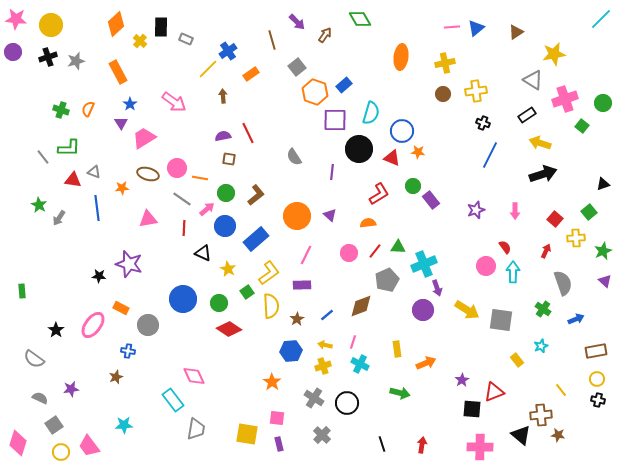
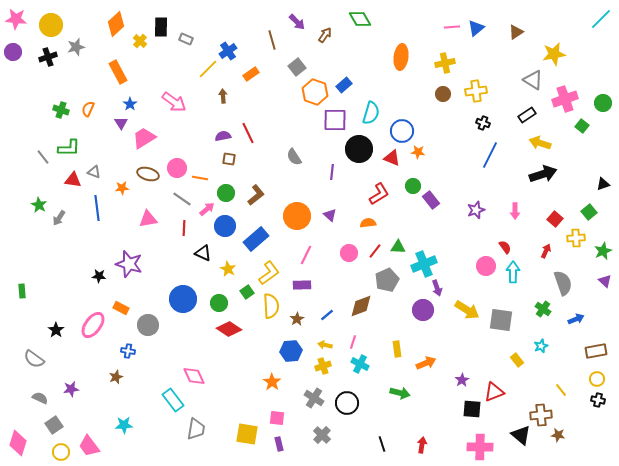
gray star at (76, 61): moved 14 px up
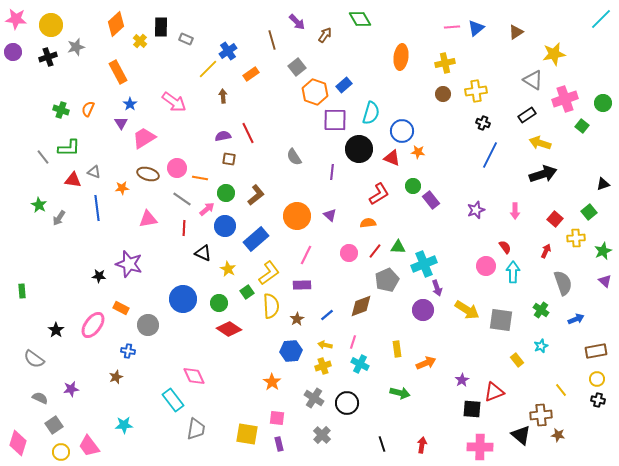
green cross at (543, 309): moved 2 px left, 1 px down
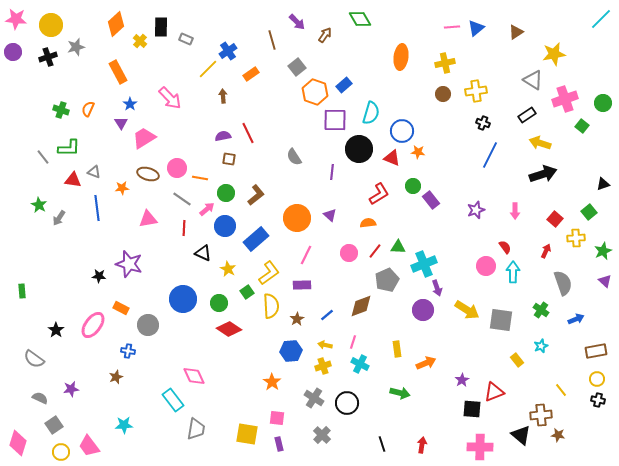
pink arrow at (174, 102): moved 4 px left, 4 px up; rotated 10 degrees clockwise
orange circle at (297, 216): moved 2 px down
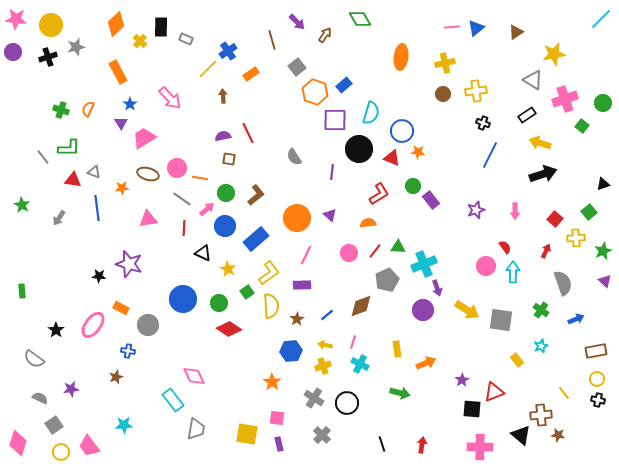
green star at (39, 205): moved 17 px left
yellow line at (561, 390): moved 3 px right, 3 px down
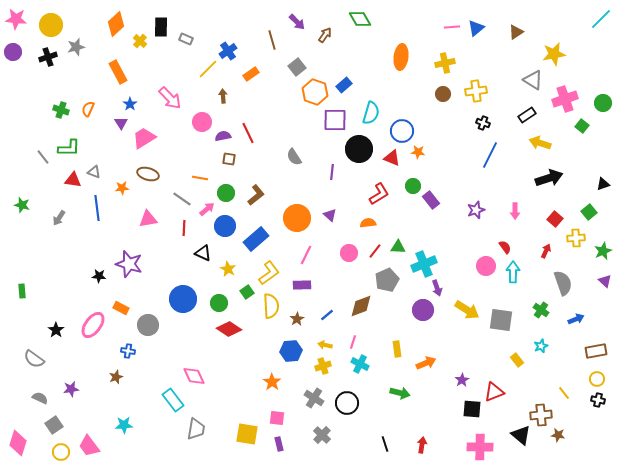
pink circle at (177, 168): moved 25 px right, 46 px up
black arrow at (543, 174): moved 6 px right, 4 px down
green star at (22, 205): rotated 14 degrees counterclockwise
black line at (382, 444): moved 3 px right
